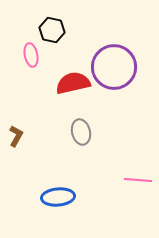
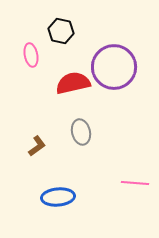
black hexagon: moved 9 px right, 1 px down
brown L-shape: moved 21 px right, 10 px down; rotated 25 degrees clockwise
pink line: moved 3 px left, 3 px down
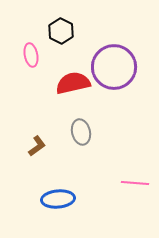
black hexagon: rotated 15 degrees clockwise
blue ellipse: moved 2 px down
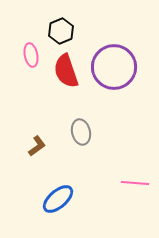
black hexagon: rotated 10 degrees clockwise
red semicircle: moved 7 px left, 12 px up; rotated 96 degrees counterclockwise
blue ellipse: rotated 36 degrees counterclockwise
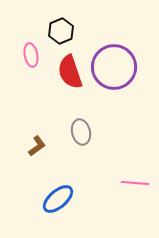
red semicircle: moved 4 px right, 1 px down
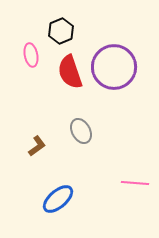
gray ellipse: moved 1 px up; rotated 15 degrees counterclockwise
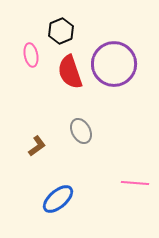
purple circle: moved 3 px up
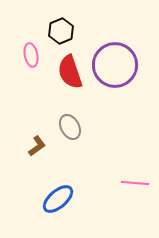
purple circle: moved 1 px right, 1 px down
gray ellipse: moved 11 px left, 4 px up
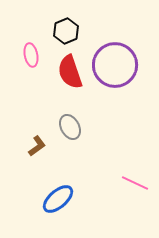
black hexagon: moved 5 px right
pink line: rotated 20 degrees clockwise
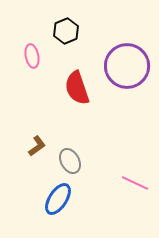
pink ellipse: moved 1 px right, 1 px down
purple circle: moved 12 px right, 1 px down
red semicircle: moved 7 px right, 16 px down
gray ellipse: moved 34 px down
blue ellipse: rotated 16 degrees counterclockwise
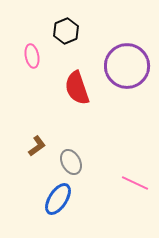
gray ellipse: moved 1 px right, 1 px down
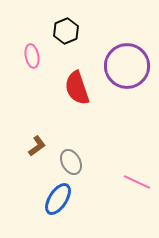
pink line: moved 2 px right, 1 px up
